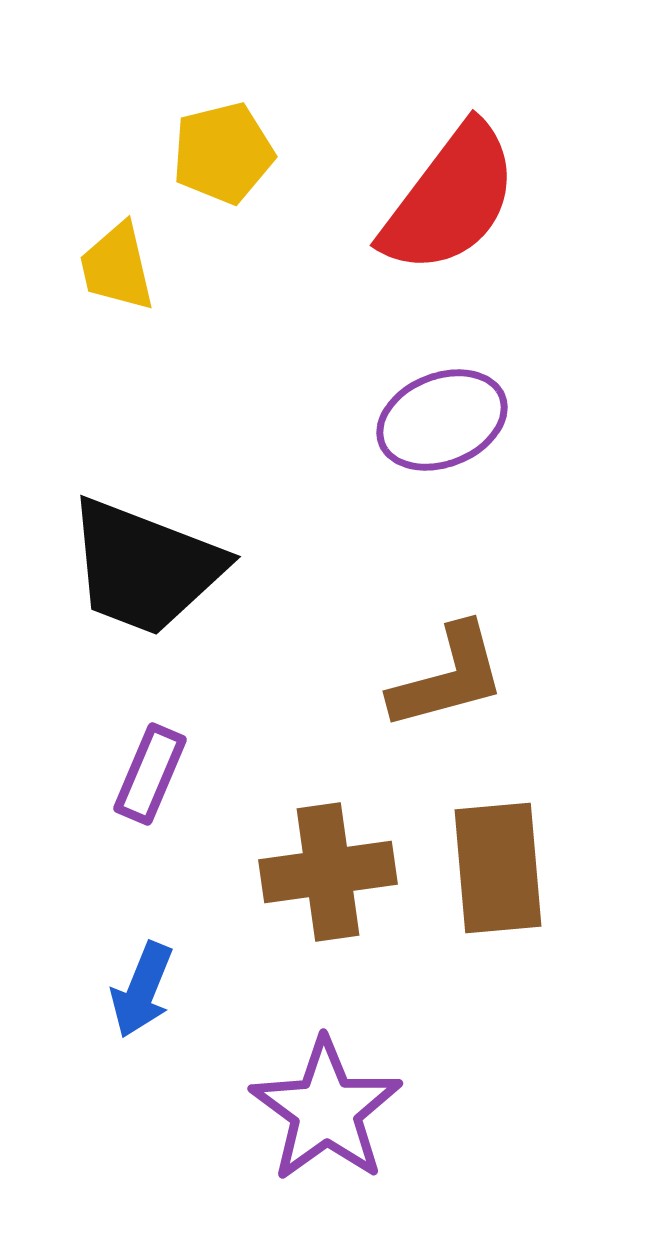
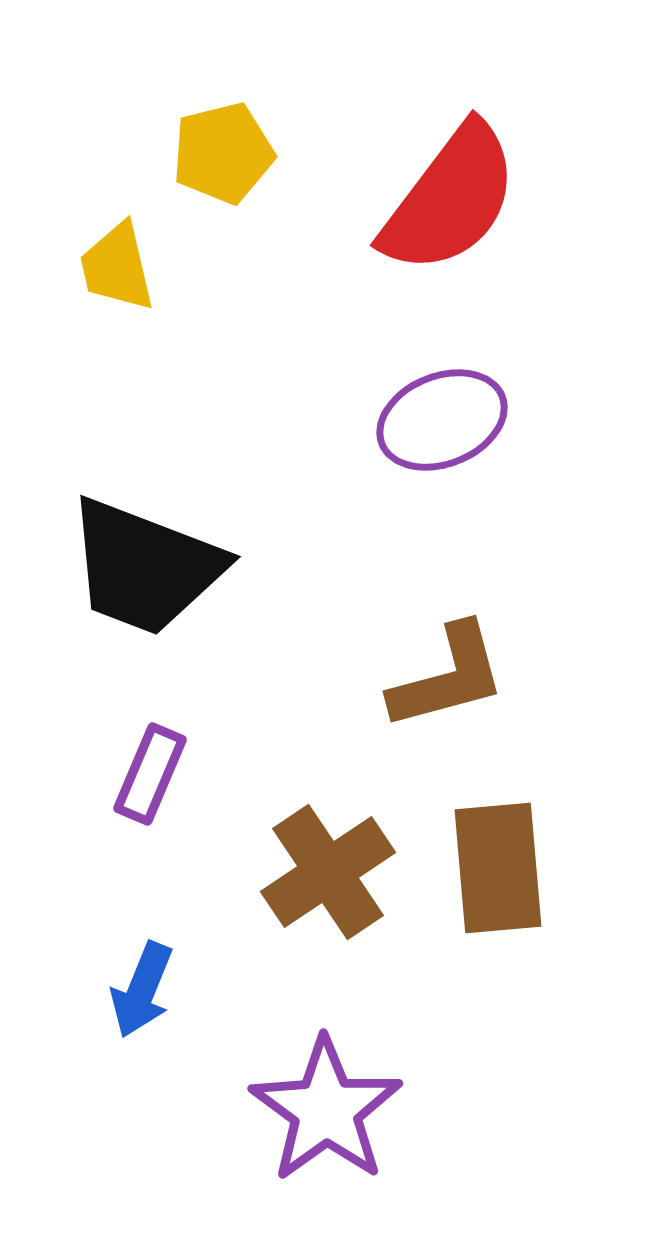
brown cross: rotated 26 degrees counterclockwise
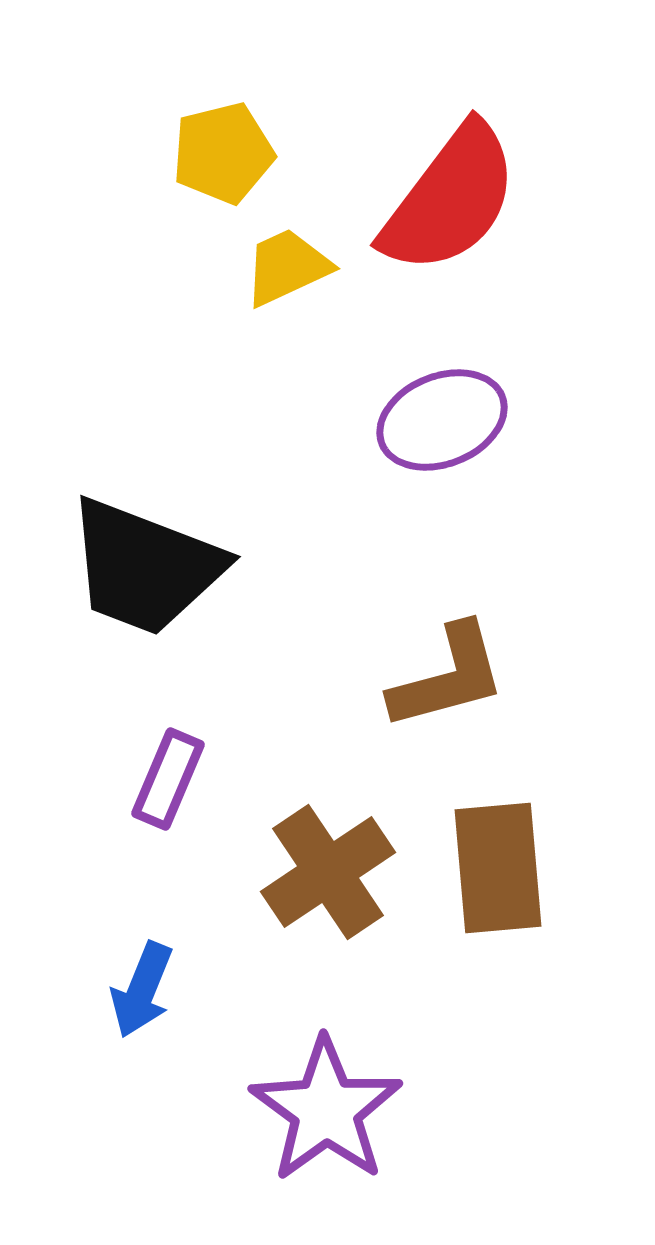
yellow trapezoid: moved 170 px right; rotated 78 degrees clockwise
purple rectangle: moved 18 px right, 5 px down
